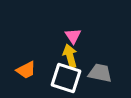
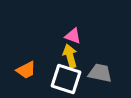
pink triangle: rotated 36 degrees counterclockwise
white square: moved 1 px down
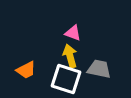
pink triangle: moved 3 px up
gray trapezoid: moved 1 px left, 4 px up
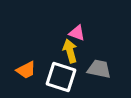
pink triangle: moved 4 px right
yellow arrow: moved 5 px up
white square: moved 5 px left, 2 px up
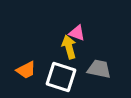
yellow arrow: moved 1 px left, 4 px up
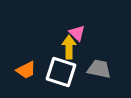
pink triangle: rotated 24 degrees clockwise
yellow arrow: rotated 15 degrees clockwise
white square: moved 5 px up
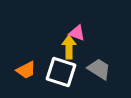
pink triangle: rotated 24 degrees counterclockwise
gray trapezoid: rotated 20 degrees clockwise
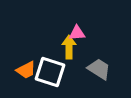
pink triangle: rotated 24 degrees counterclockwise
white square: moved 11 px left
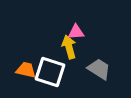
pink triangle: moved 1 px left, 1 px up
yellow arrow: rotated 15 degrees counterclockwise
orange trapezoid: rotated 140 degrees counterclockwise
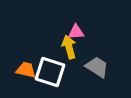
gray trapezoid: moved 2 px left, 2 px up
